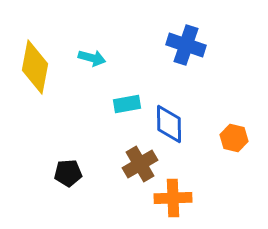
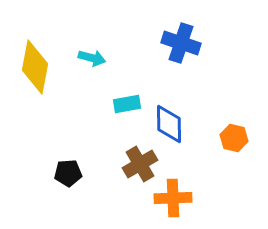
blue cross: moved 5 px left, 2 px up
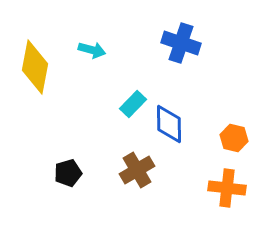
cyan arrow: moved 8 px up
cyan rectangle: moved 6 px right; rotated 36 degrees counterclockwise
brown cross: moved 3 px left, 6 px down
black pentagon: rotated 12 degrees counterclockwise
orange cross: moved 54 px right, 10 px up; rotated 9 degrees clockwise
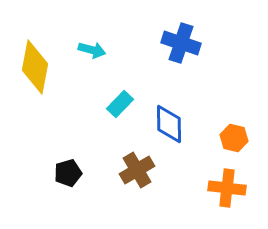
cyan rectangle: moved 13 px left
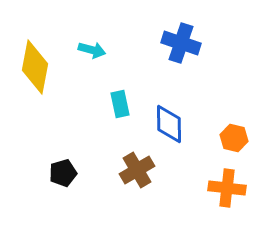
cyan rectangle: rotated 56 degrees counterclockwise
black pentagon: moved 5 px left
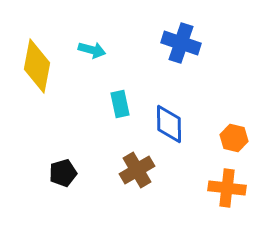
yellow diamond: moved 2 px right, 1 px up
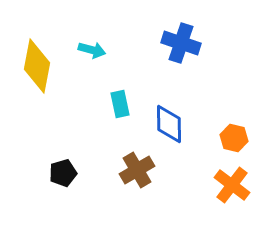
orange cross: moved 5 px right, 3 px up; rotated 30 degrees clockwise
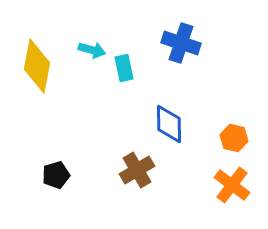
cyan rectangle: moved 4 px right, 36 px up
black pentagon: moved 7 px left, 2 px down
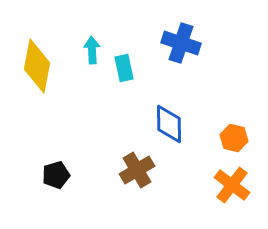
cyan arrow: rotated 108 degrees counterclockwise
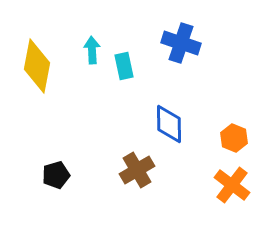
cyan rectangle: moved 2 px up
orange hexagon: rotated 8 degrees clockwise
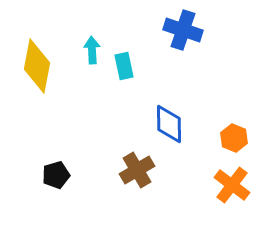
blue cross: moved 2 px right, 13 px up
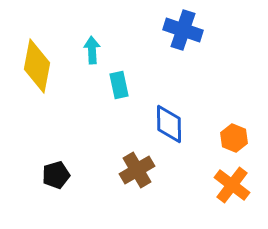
cyan rectangle: moved 5 px left, 19 px down
